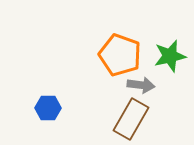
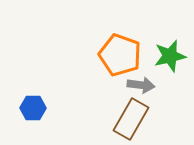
blue hexagon: moved 15 px left
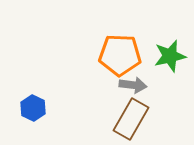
orange pentagon: rotated 18 degrees counterclockwise
gray arrow: moved 8 px left
blue hexagon: rotated 25 degrees clockwise
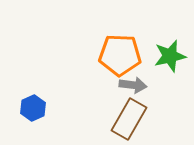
blue hexagon: rotated 10 degrees clockwise
brown rectangle: moved 2 px left
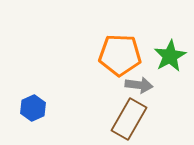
green star: rotated 16 degrees counterclockwise
gray arrow: moved 6 px right
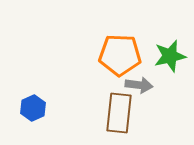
green star: rotated 16 degrees clockwise
brown rectangle: moved 10 px left, 6 px up; rotated 24 degrees counterclockwise
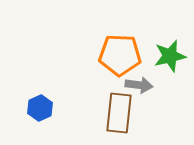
blue hexagon: moved 7 px right
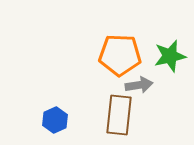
gray arrow: rotated 16 degrees counterclockwise
blue hexagon: moved 15 px right, 12 px down
brown rectangle: moved 2 px down
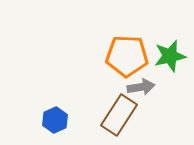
orange pentagon: moved 7 px right, 1 px down
gray arrow: moved 2 px right, 2 px down
brown rectangle: rotated 27 degrees clockwise
